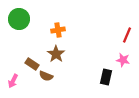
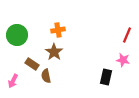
green circle: moved 2 px left, 16 px down
brown star: moved 2 px left, 2 px up
brown semicircle: rotated 56 degrees clockwise
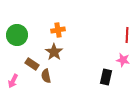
red line: rotated 21 degrees counterclockwise
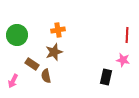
brown star: rotated 18 degrees clockwise
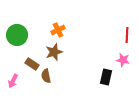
orange cross: rotated 16 degrees counterclockwise
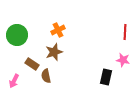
red line: moved 2 px left, 3 px up
pink arrow: moved 1 px right
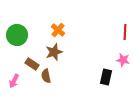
orange cross: rotated 24 degrees counterclockwise
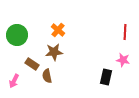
brown star: rotated 12 degrees clockwise
brown semicircle: moved 1 px right
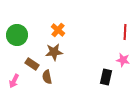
brown semicircle: moved 1 px down
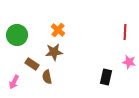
pink star: moved 6 px right, 2 px down
pink arrow: moved 1 px down
